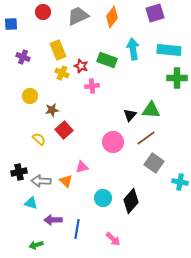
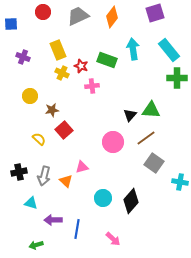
cyan rectangle: rotated 45 degrees clockwise
gray arrow: moved 3 px right, 5 px up; rotated 78 degrees counterclockwise
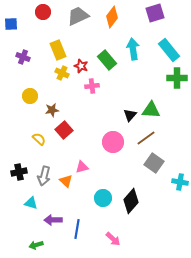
green rectangle: rotated 30 degrees clockwise
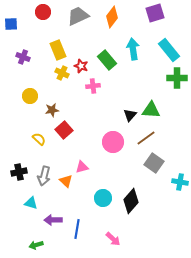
pink cross: moved 1 px right
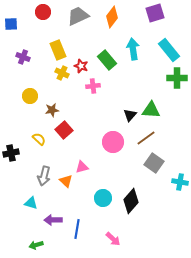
black cross: moved 8 px left, 19 px up
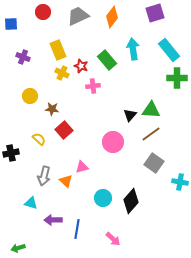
brown star: moved 1 px up; rotated 16 degrees clockwise
brown line: moved 5 px right, 4 px up
green arrow: moved 18 px left, 3 px down
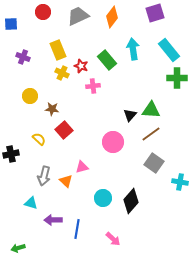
black cross: moved 1 px down
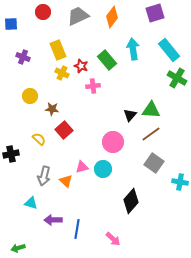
green cross: rotated 30 degrees clockwise
cyan circle: moved 29 px up
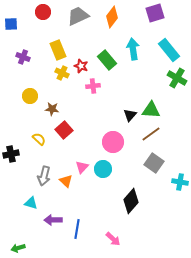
pink triangle: rotated 32 degrees counterclockwise
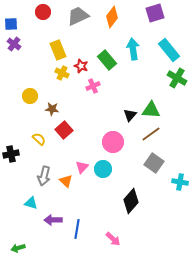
purple cross: moved 9 px left, 13 px up; rotated 16 degrees clockwise
pink cross: rotated 16 degrees counterclockwise
